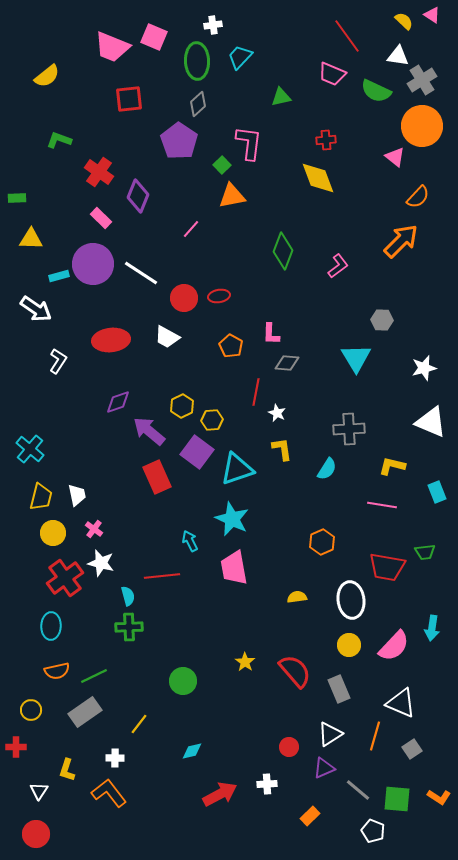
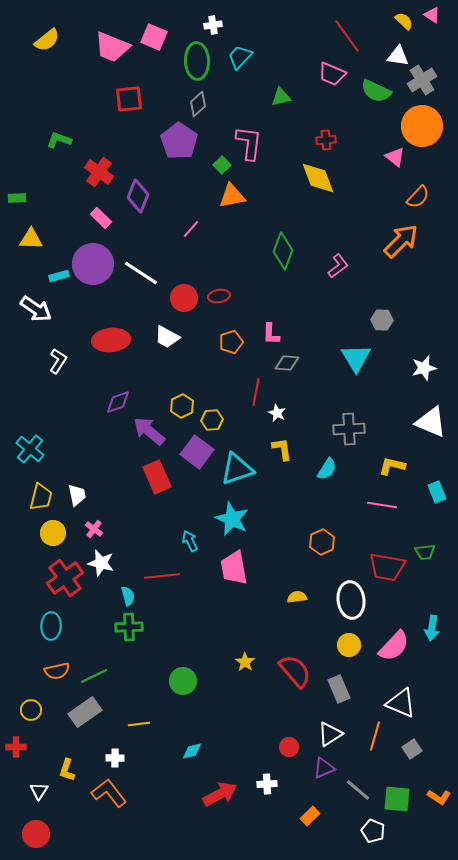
yellow semicircle at (47, 76): moved 36 px up
orange pentagon at (231, 346): moved 4 px up; rotated 25 degrees clockwise
yellow line at (139, 724): rotated 45 degrees clockwise
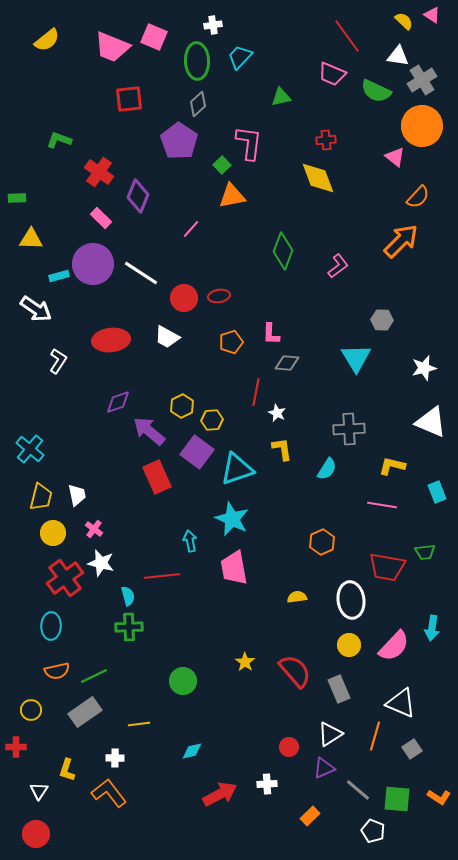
cyan arrow at (190, 541): rotated 15 degrees clockwise
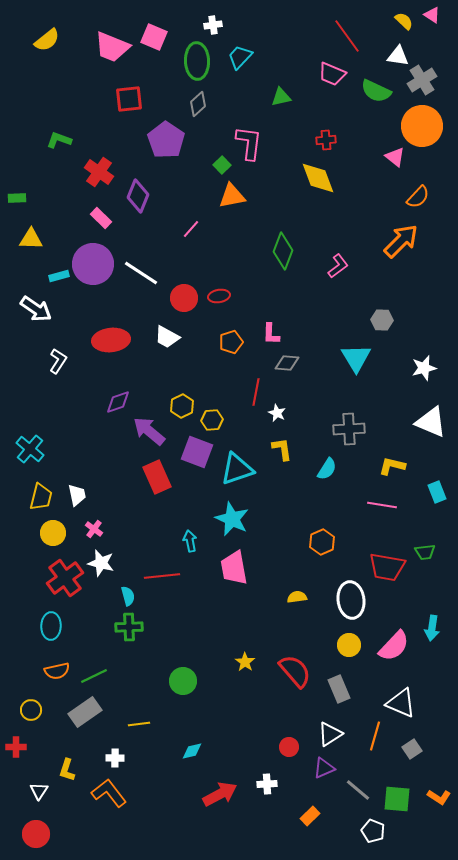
purple pentagon at (179, 141): moved 13 px left, 1 px up
purple square at (197, 452): rotated 16 degrees counterclockwise
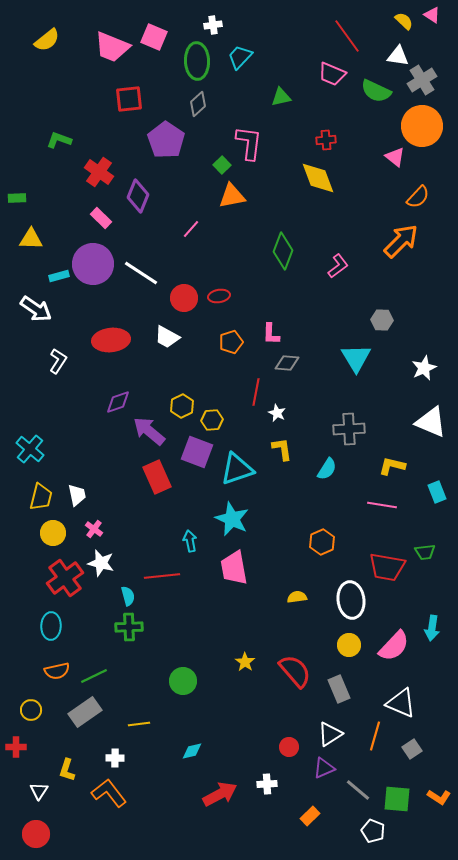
white star at (424, 368): rotated 10 degrees counterclockwise
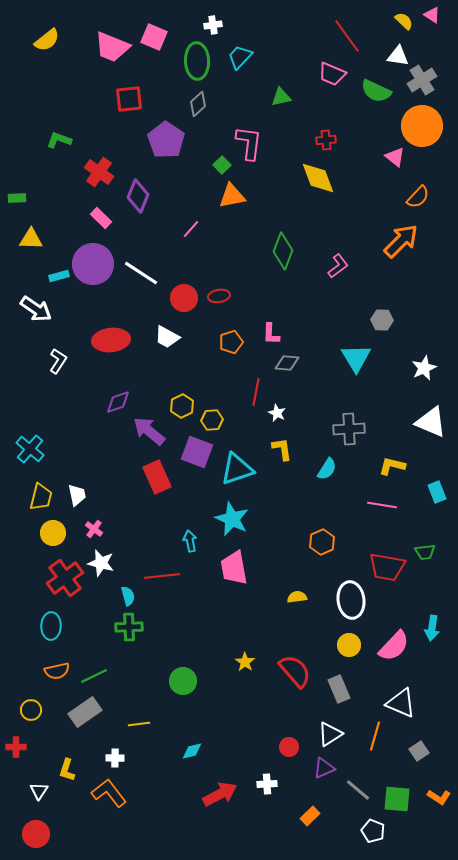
gray square at (412, 749): moved 7 px right, 2 px down
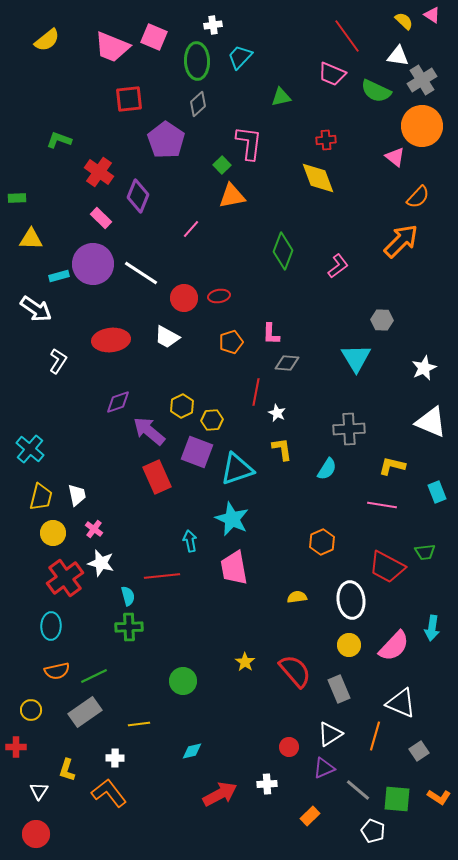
red trapezoid at (387, 567): rotated 18 degrees clockwise
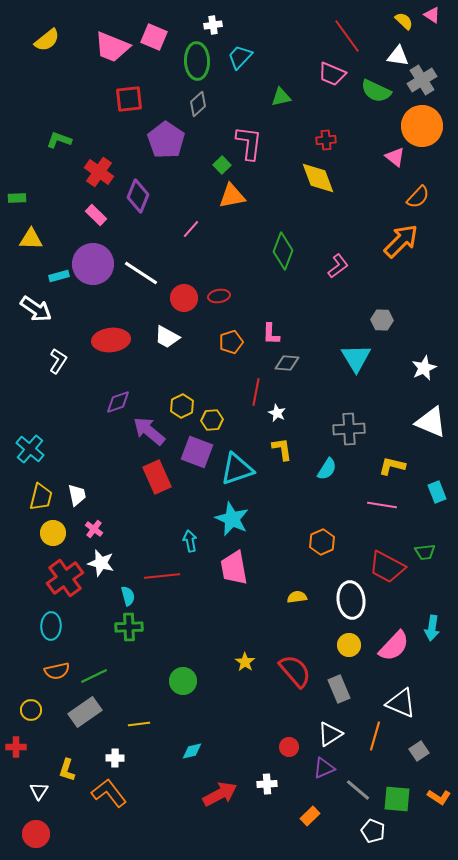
pink rectangle at (101, 218): moved 5 px left, 3 px up
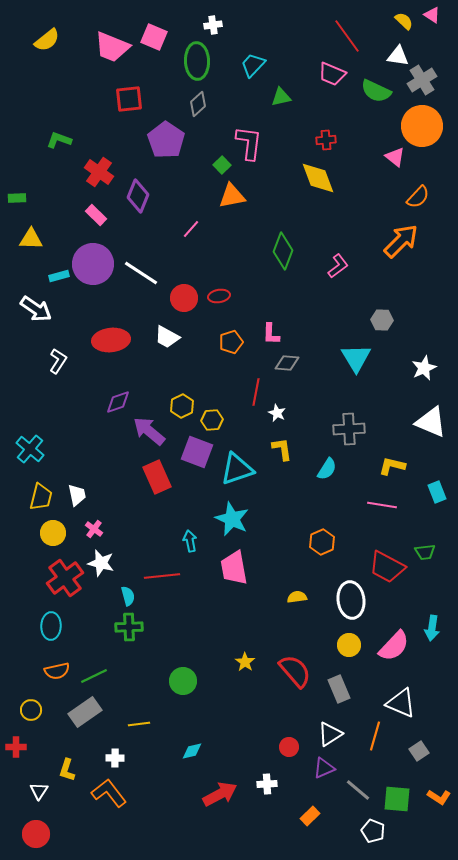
cyan trapezoid at (240, 57): moved 13 px right, 8 px down
